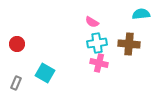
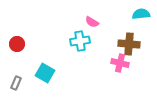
cyan cross: moved 17 px left, 2 px up
pink cross: moved 21 px right
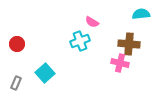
cyan cross: rotated 12 degrees counterclockwise
cyan square: rotated 18 degrees clockwise
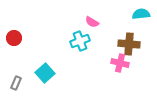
red circle: moved 3 px left, 6 px up
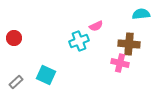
pink semicircle: moved 4 px right, 4 px down; rotated 56 degrees counterclockwise
cyan cross: moved 1 px left
cyan square: moved 1 px right, 2 px down; rotated 24 degrees counterclockwise
gray rectangle: moved 1 px up; rotated 24 degrees clockwise
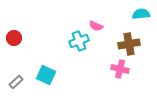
pink semicircle: rotated 48 degrees clockwise
brown cross: rotated 15 degrees counterclockwise
pink cross: moved 6 px down
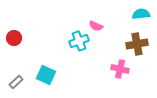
brown cross: moved 8 px right
